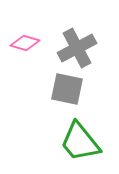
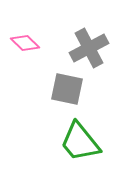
pink diamond: rotated 28 degrees clockwise
gray cross: moved 12 px right
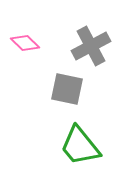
gray cross: moved 2 px right, 2 px up
green trapezoid: moved 4 px down
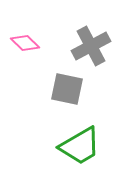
green trapezoid: rotated 81 degrees counterclockwise
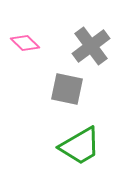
gray cross: rotated 9 degrees counterclockwise
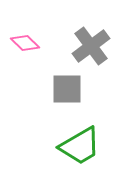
gray square: rotated 12 degrees counterclockwise
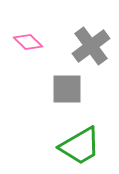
pink diamond: moved 3 px right, 1 px up
